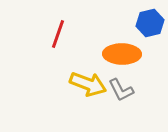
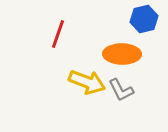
blue hexagon: moved 6 px left, 4 px up
yellow arrow: moved 1 px left, 2 px up
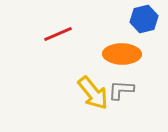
red line: rotated 48 degrees clockwise
yellow arrow: moved 6 px right, 11 px down; rotated 30 degrees clockwise
gray L-shape: rotated 120 degrees clockwise
